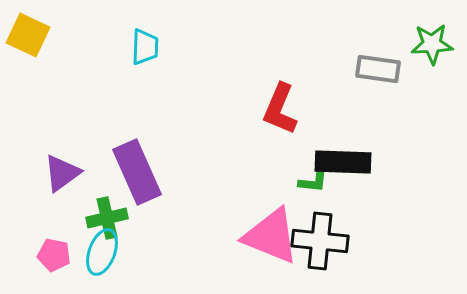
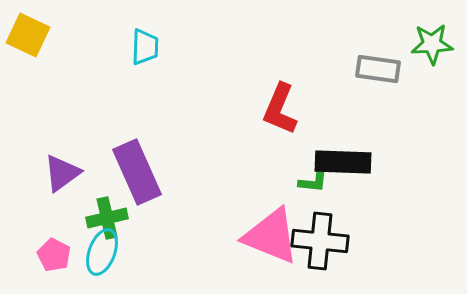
pink pentagon: rotated 16 degrees clockwise
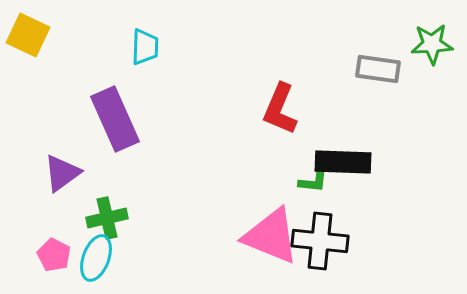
purple rectangle: moved 22 px left, 53 px up
cyan ellipse: moved 6 px left, 6 px down
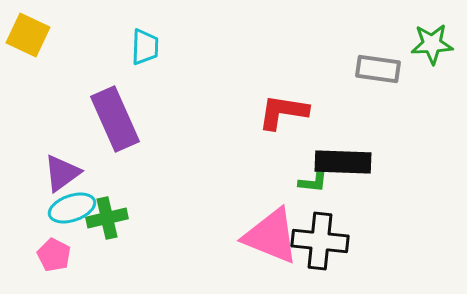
red L-shape: moved 3 px right, 3 px down; rotated 76 degrees clockwise
cyan ellipse: moved 24 px left, 50 px up; rotated 51 degrees clockwise
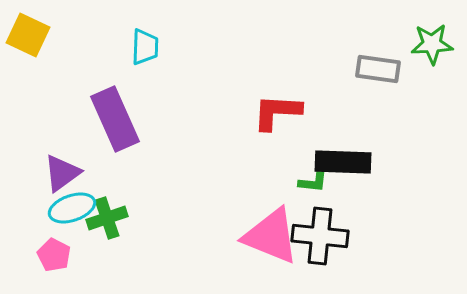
red L-shape: moved 6 px left; rotated 6 degrees counterclockwise
green cross: rotated 6 degrees counterclockwise
black cross: moved 5 px up
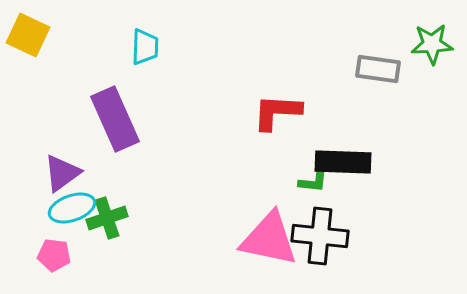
pink triangle: moved 2 px left, 3 px down; rotated 10 degrees counterclockwise
pink pentagon: rotated 20 degrees counterclockwise
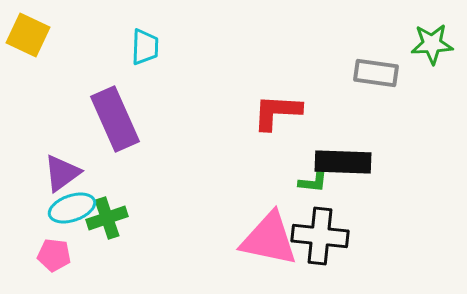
gray rectangle: moved 2 px left, 4 px down
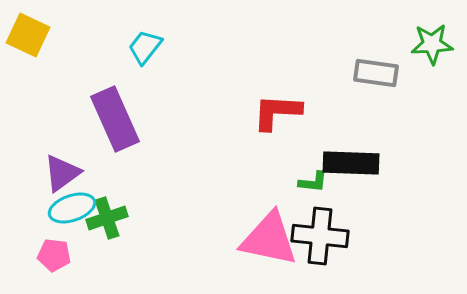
cyan trapezoid: rotated 144 degrees counterclockwise
black rectangle: moved 8 px right, 1 px down
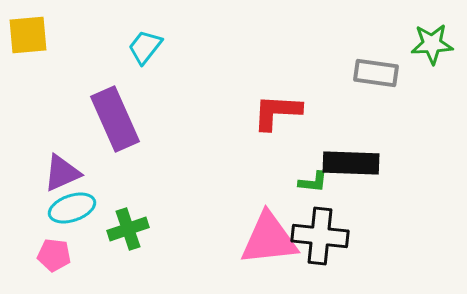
yellow square: rotated 30 degrees counterclockwise
purple triangle: rotated 12 degrees clockwise
green cross: moved 21 px right, 11 px down
pink triangle: rotated 18 degrees counterclockwise
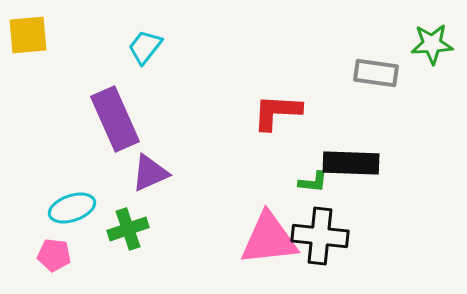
purple triangle: moved 88 px right
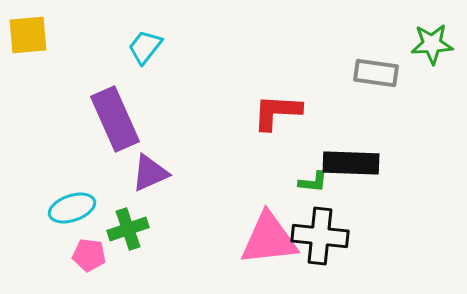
pink pentagon: moved 35 px right
